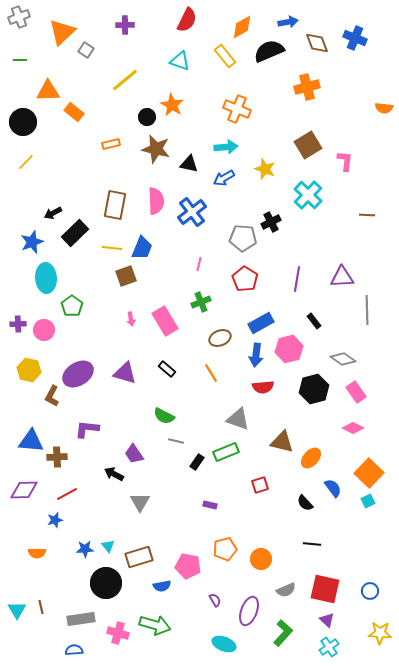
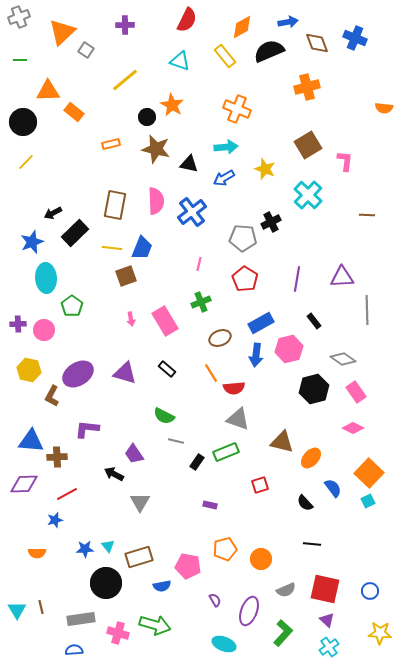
red semicircle at (263, 387): moved 29 px left, 1 px down
purple diamond at (24, 490): moved 6 px up
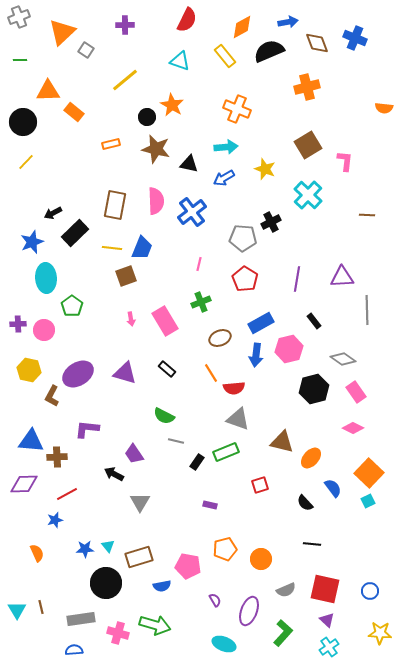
orange semicircle at (37, 553): rotated 114 degrees counterclockwise
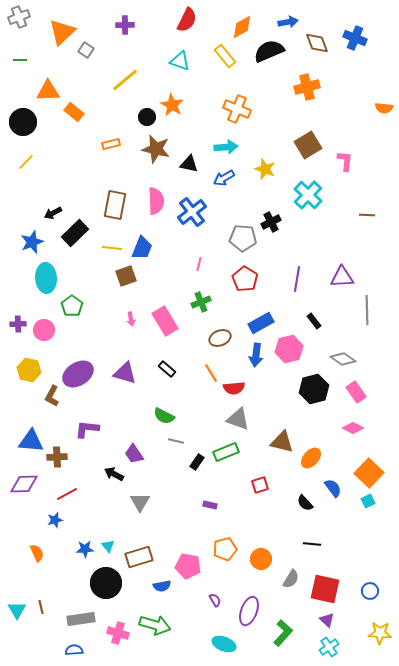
gray semicircle at (286, 590): moved 5 px right, 11 px up; rotated 36 degrees counterclockwise
